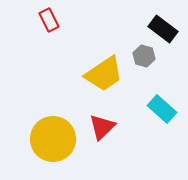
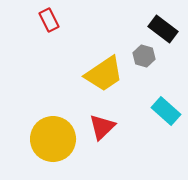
cyan rectangle: moved 4 px right, 2 px down
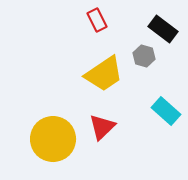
red rectangle: moved 48 px right
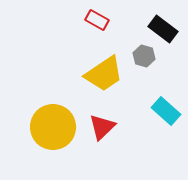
red rectangle: rotated 35 degrees counterclockwise
yellow circle: moved 12 px up
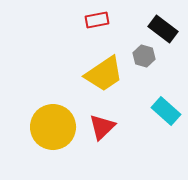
red rectangle: rotated 40 degrees counterclockwise
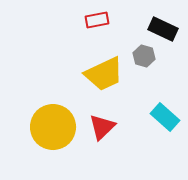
black rectangle: rotated 12 degrees counterclockwise
yellow trapezoid: rotated 9 degrees clockwise
cyan rectangle: moved 1 px left, 6 px down
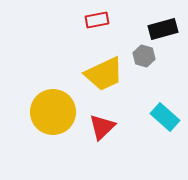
black rectangle: rotated 40 degrees counterclockwise
yellow circle: moved 15 px up
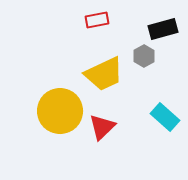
gray hexagon: rotated 15 degrees clockwise
yellow circle: moved 7 px right, 1 px up
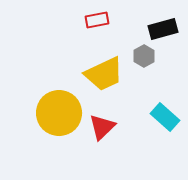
yellow circle: moved 1 px left, 2 px down
